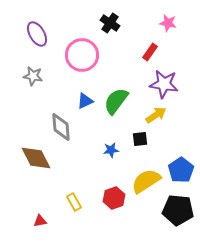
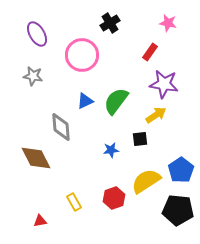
black cross: rotated 24 degrees clockwise
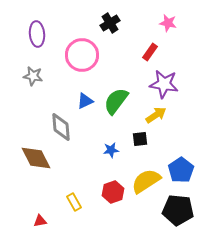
purple ellipse: rotated 25 degrees clockwise
red hexagon: moved 1 px left, 6 px up
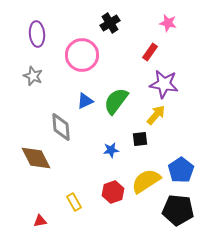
gray star: rotated 12 degrees clockwise
yellow arrow: rotated 15 degrees counterclockwise
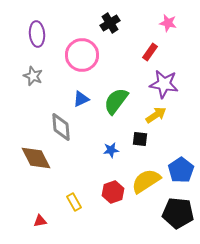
blue triangle: moved 4 px left, 2 px up
yellow arrow: rotated 15 degrees clockwise
black square: rotated 14 degrees clockwise
black pentagon: moved 3 px down
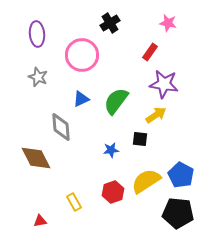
gray star: moved 5 px right, 1 px down
blue pentagon: moved 5 px down; rotated 10 degrees counterclockwise
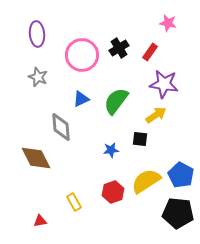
black cross: moved 9 px right, 25 px down
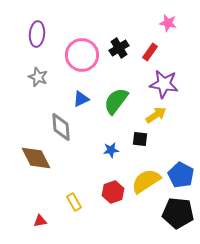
purple ellipse: rotated 10 degrees clockwise
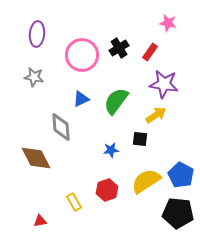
gray star: moved 4 px left; rotated 12 degrees counterclockwise
red hexagon: moved 6 px left, 2 px up
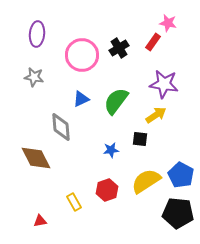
red rectangle: moved 3 px right, 10 px up
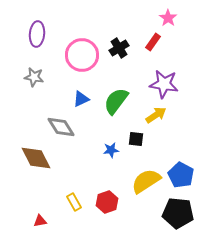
pink star: moved 5 px up; rotated 24 degrees clockwise
gray diamond: rotated 28 degrees counterclockwise
black square: moved 4 px left
red hexagon: moved 12 px down
